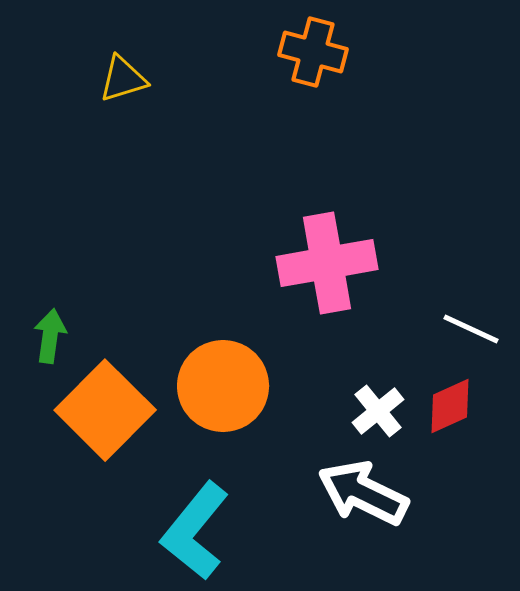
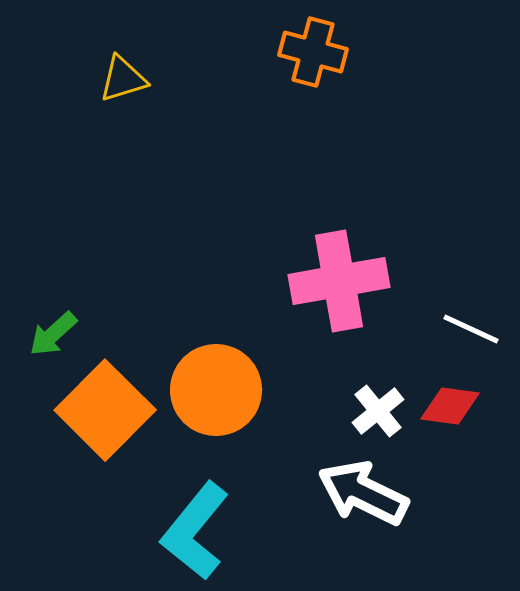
pink cross: moved 12 px right, 18 px down
green arrow: moved 3 px right, 2 px up; rotated 140 degrees counterclockwise
orange circle: moved 7 px left, 4 px down
red diamond: rotated 32 degrees clockwise
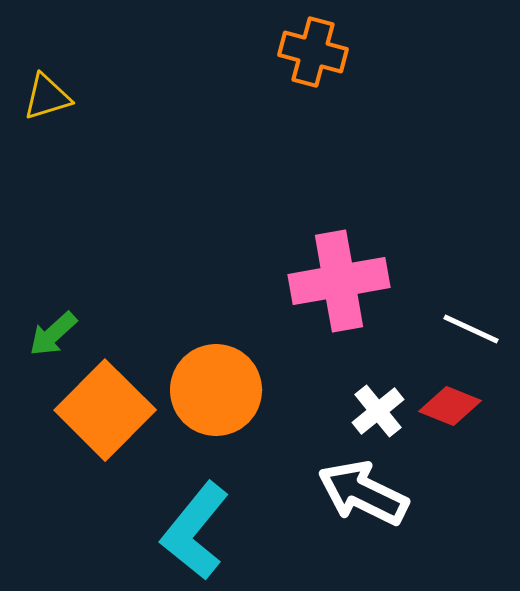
yellow triangle: moved 76 px left, 18 px down
red diamond: rotated 14 degrees clockwise
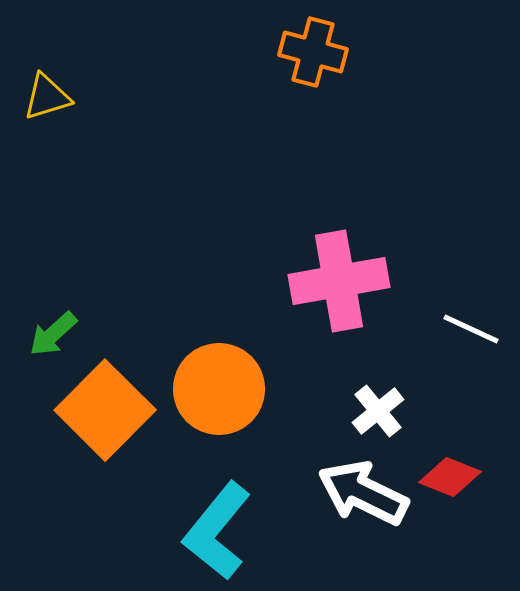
orange circle: moved 3 px right, 1 px up
red diamond: moved 71 px down
cyan L-shape: moved 22 px right
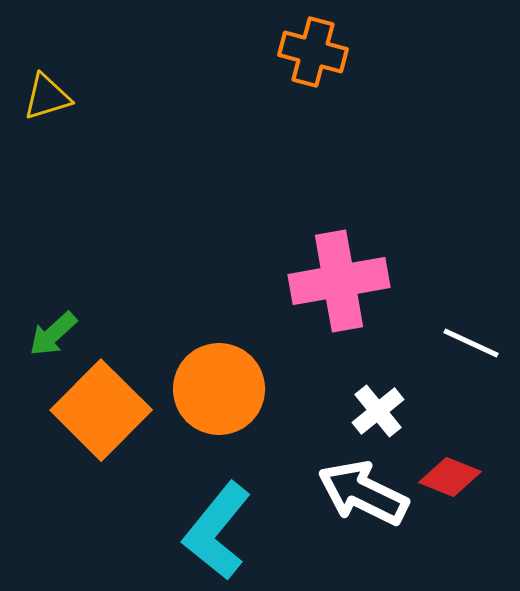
white line: moved 14 px down
orange square: moved 4 px left
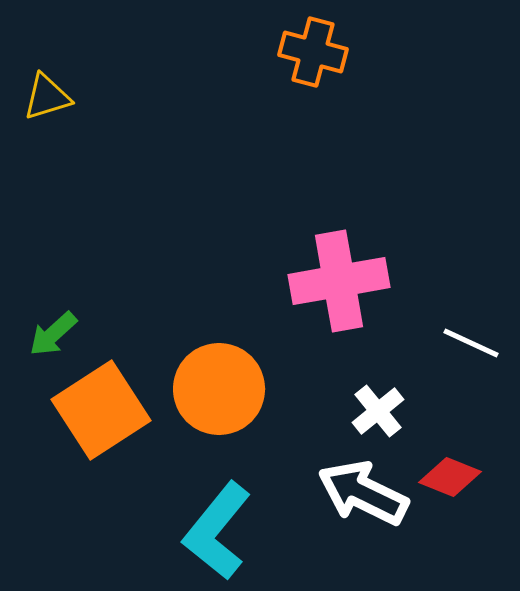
orange square: rotated 12 degrees clockwise
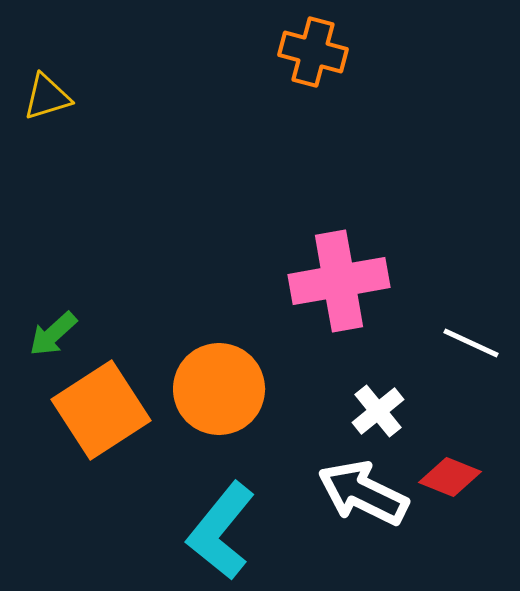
cyan L-shape: moved 4 px right
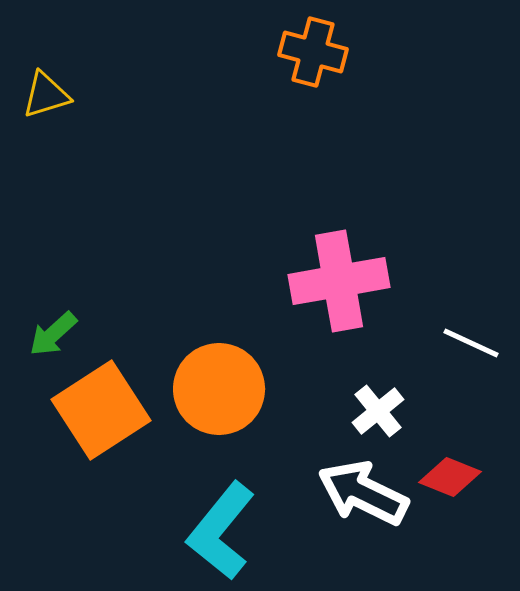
yellow triangle: moved 1 px left, 2 px up
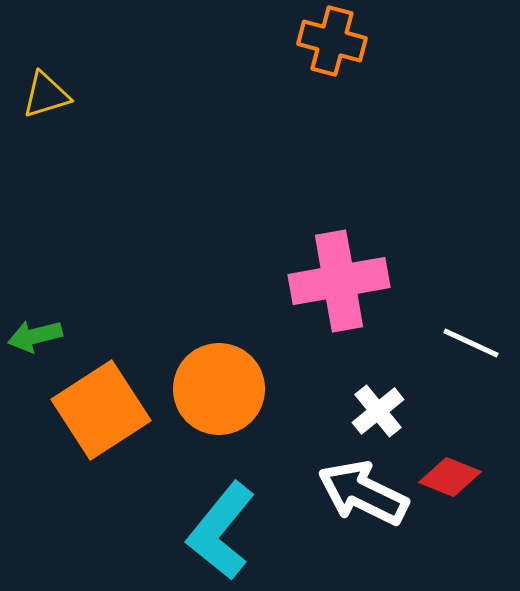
orange cross: moved 19 px right, 11 px up
green arrow: moved 18 px left, 2 px down; rotated 28 degrees clockwise
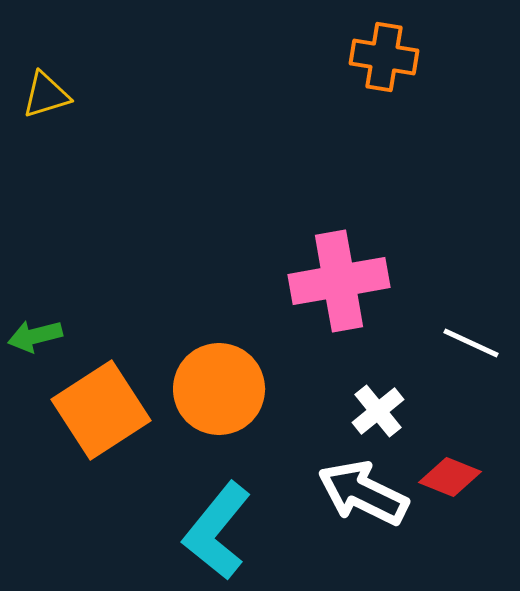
orange cross: moved 52 px right, 16 px down; rotated 6 degrees counterclockwise
cyan L-shape: moved 4 px left
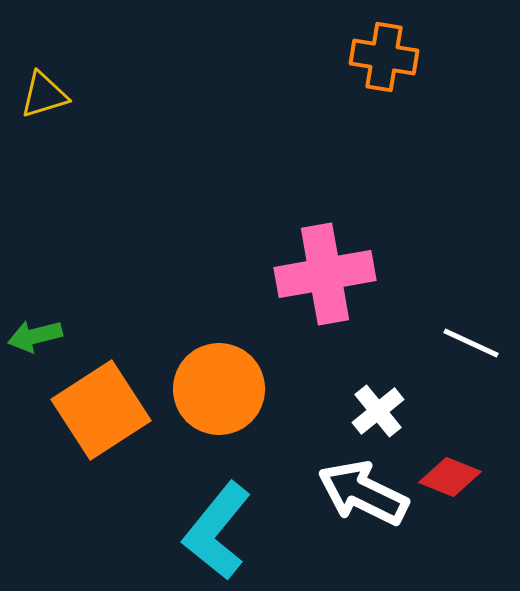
yellow triangle: moved 2 px left
pink cross: moved 14 px left, 7 px up
